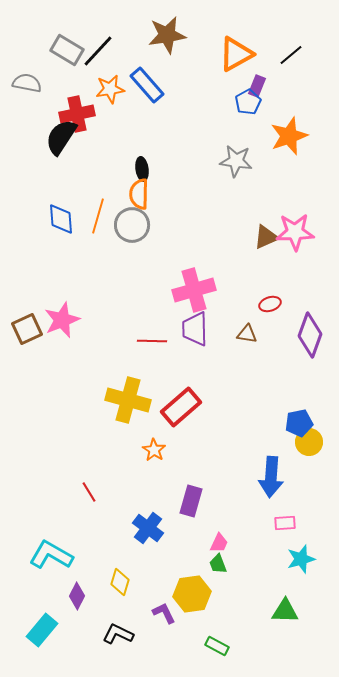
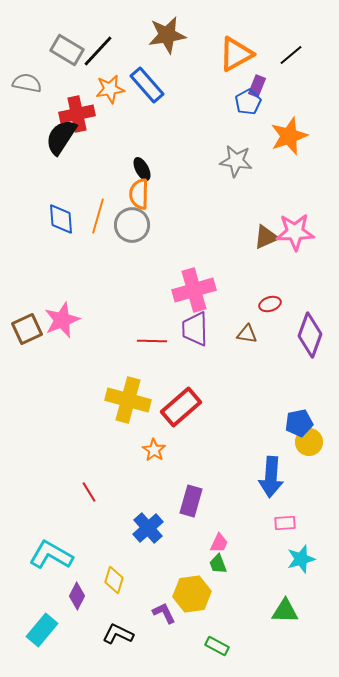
black ellipse at (142, 169): rotated 20 degrees counterclockwise
blue cross at (148, 528): rotated 12 degrees clockwise
yellow diamond at (120, 582): moved 6 px left, 2 px up
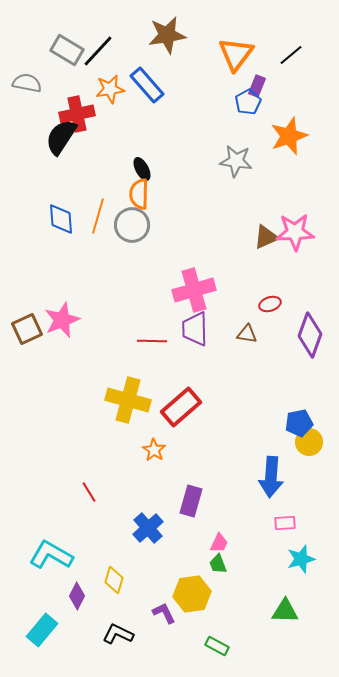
orange triangle at (236, 54): rotated 24 degrees counterclockwise
